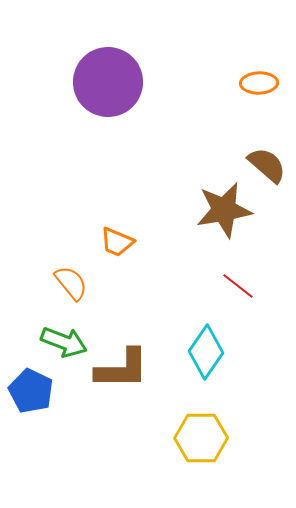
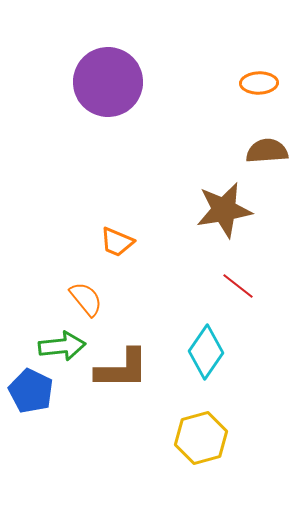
brown semicircle: moved 14 px up; rotated 45 degrees counterclockwise
orange semicircle: moved 15 px right, 16 px down
green arrow: moved 2 px left, 4 px down; rotated 27 degrees counterclockwise
yellow hexagon: rotated 15 degrees counterclockwise
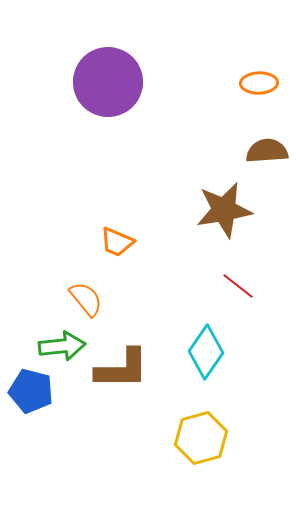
blue pentagon: rotated 12 degrees counterclockwise
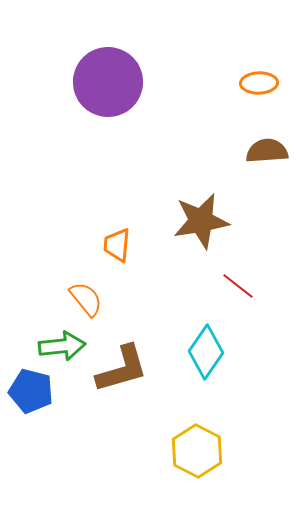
brown star: moved 23 px left, 11 px down
orange trapezoid: moved 3 px down; rotated 72 degrees clockwise
brown L-shape: rotated 16 degrees counterclockwise
yellow hexagon: moved 4 px left, 13 px down; rotated 18 degrees counterclockwise
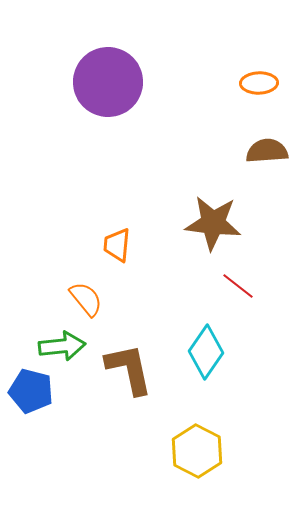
brown star: moved 12 px right, 2 px down; rotated 16 degrees clockwise
brown L-shape: moved 7 px right; rotated 86 degrees counterclockwise
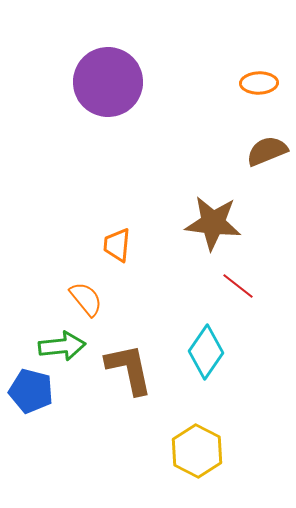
brown semicircle: rotated 18 degrees counterclockwise
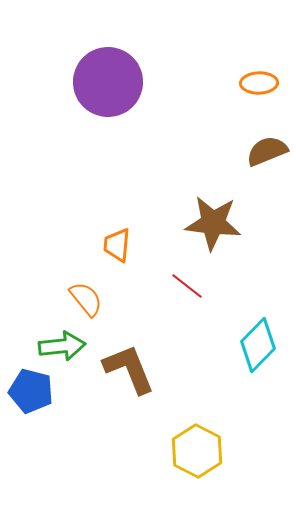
red line: moved 51 px left
cyan diamond: moved 52 px right, 7 px up; rotated 10 degrees clockwise
brown L-shape: rotated 10 degrees counterclockwise
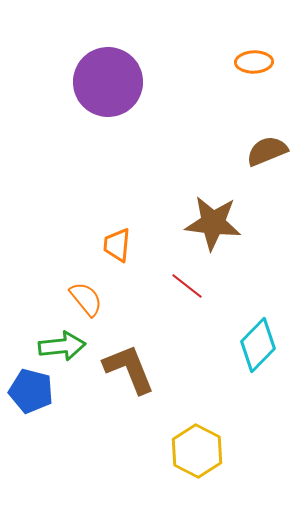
orange ellipse: moved 5 px left, 21 px up
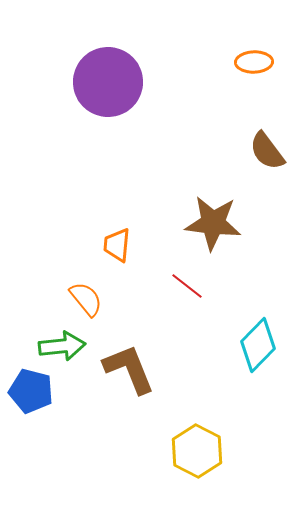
brown semicircle: rotated 105 degrees counterclockwise
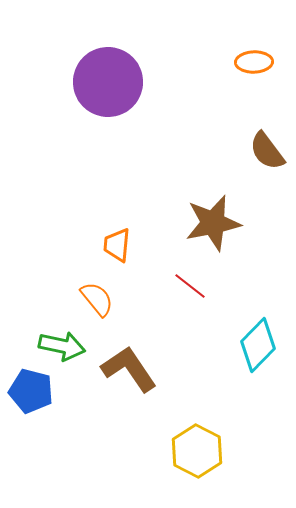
brown star: rotated 18 degrees counterclockwise
red line: moved 3 px right
orange semicircle: moved 11 px right
green arrow: rotated 18 degrees clockwise
brown L-shape: rotated 12 degrees counterclockwise
